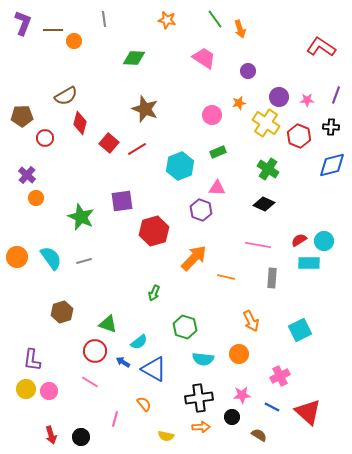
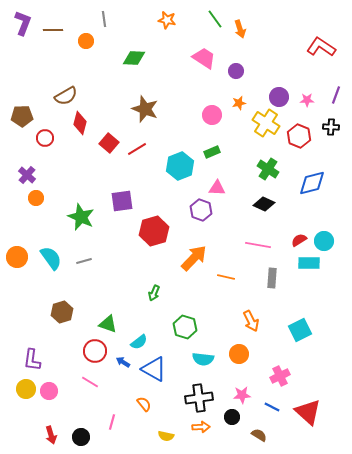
orange circle at (74, 41): moved 12 px right
purple circle at (248, 71): moved 12 px left
green rectangle at (218, 152): moved 6 px left
blue diamond at (332, 165): moved 20 px left, 18 px down
pink line at (115, 419): moved 3 px left, 3 px down
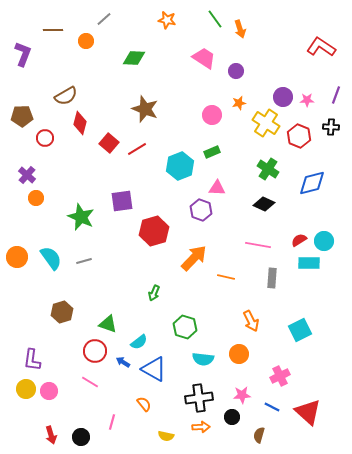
gray line at (104, 19): rotated 56 degrees clockwise
purple L-shape at (23, 23): moved 31 px down
purple circle at (279, 97): moved 4 px right
brown semicircle at (259, 435): rotated 105 degrees counterclockwise
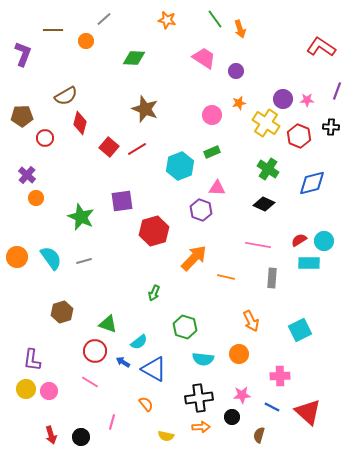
purple line at (336, 95): moved 1 px right, 4 px up
purple circle at (283, 97): moved 2 px down
red square at (109, 143): moved 4 px down
pink cross at (280, 376): rotated 24 degrees clockwise
orange semicircle at (144, 404): moved 2 px right
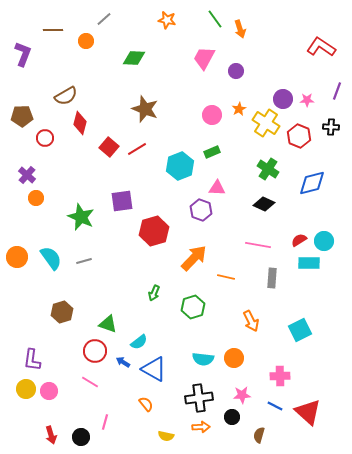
pink trapezoid at (204, 58): rotated 95 degrees counterclockwise
orange star at (239, 103): moved 6 px down; rotated 16 degrees counterclockwise
green hexagon at (185, 327): moved 8 px right, 20 px up; rotated 25 degrees clockwise
orange circle at (239, 354): moved 5 px left, 4 px down
blue line at (272, 407): moved 3 px right, 1 px up
pink line at (112, 422): moved 7 px left
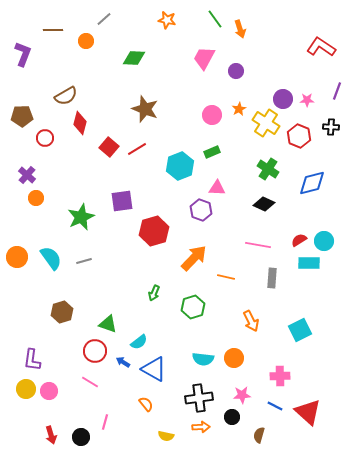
green star at (81, 217): rotated 24 degrees clockwise
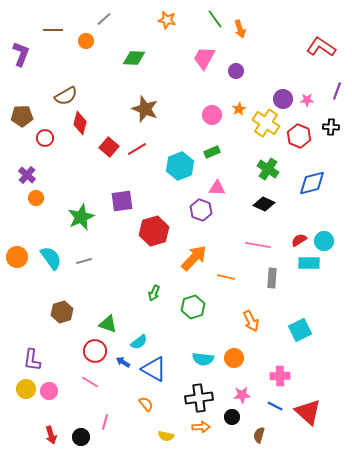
purple L-shape at (23, 54): moved 2 px left
